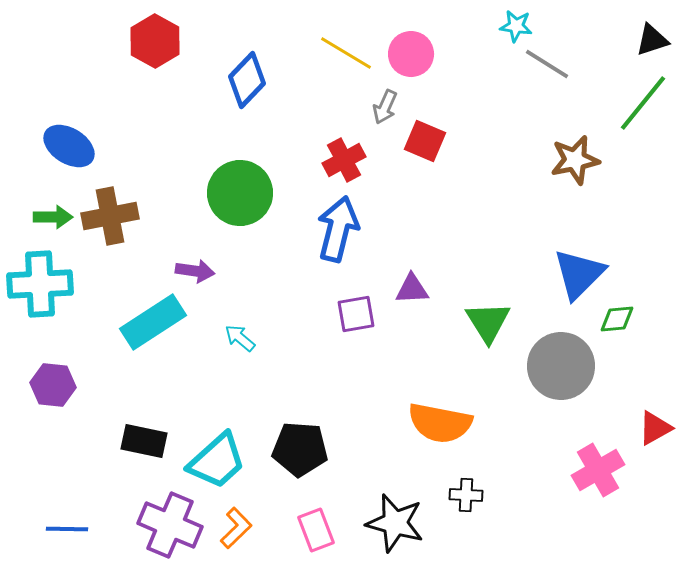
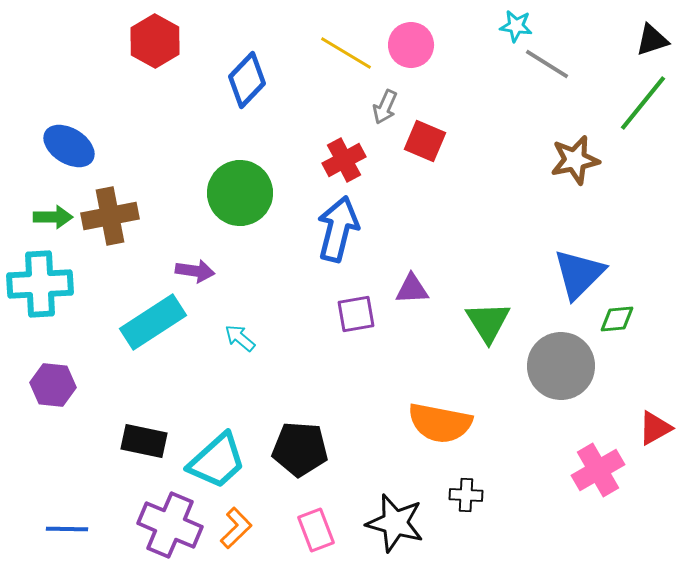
pink circle: moved 9 px up
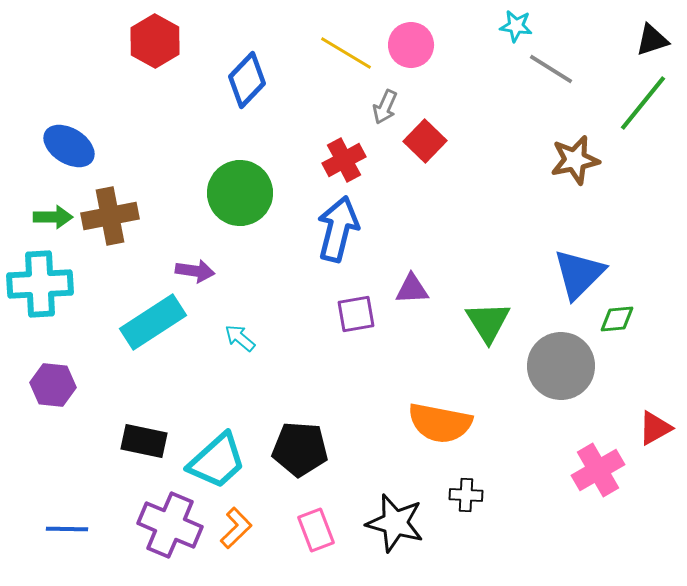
gray line: moved 4 px right, 5 px down
red square: rotated 21 degrees clockwise
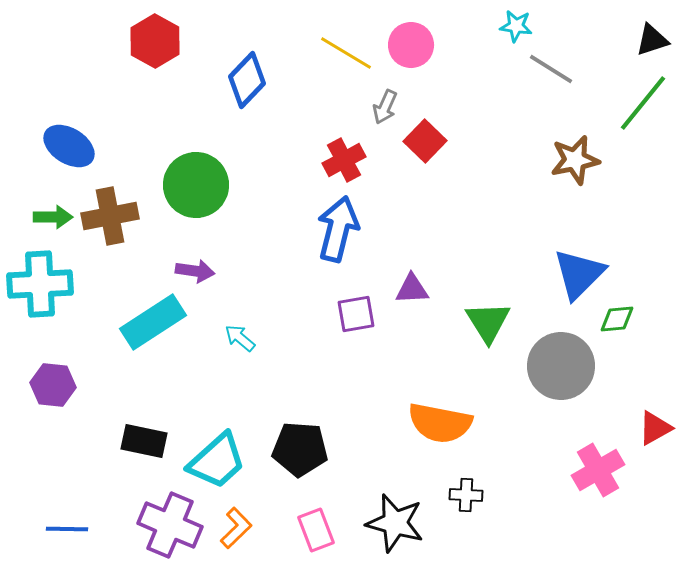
green circle: moved 44 px left, 8 px up
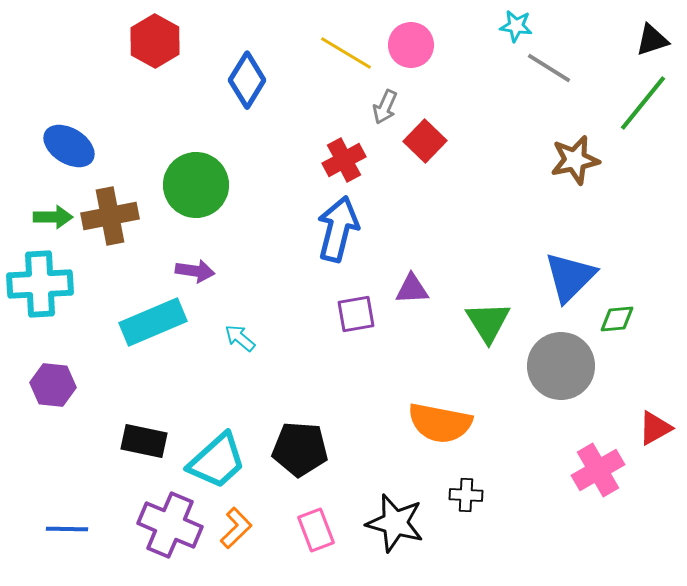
gray line: moved 2 px left, 1 px up
blue diamond: rotated 12 degrees counterclockwise
blue triangle: moved 9 px left, 3 px down
cyan rectangle: rotated 10 degrees clockwise
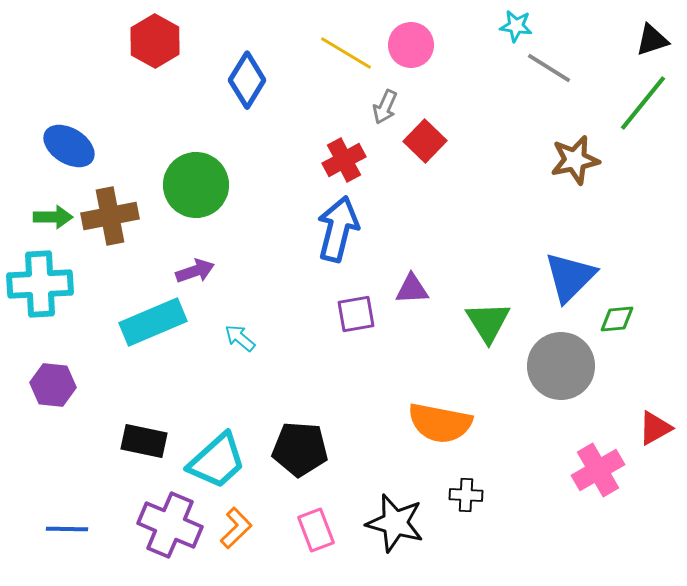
purple arrow: rotated 27 degrees counterclockwise
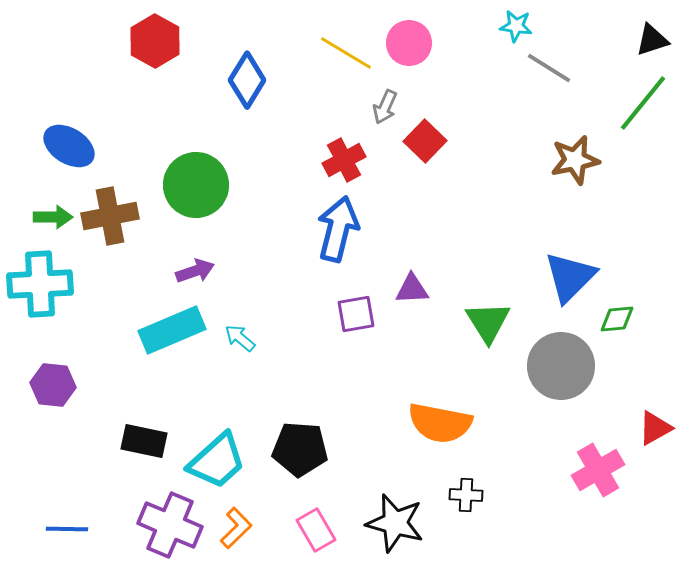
pink circle: moved 2 px left, 2 px up
cyan rectangle: moved 19 px right, 8 px down
pink rectangle: rotated 9 degrees counterclockwise
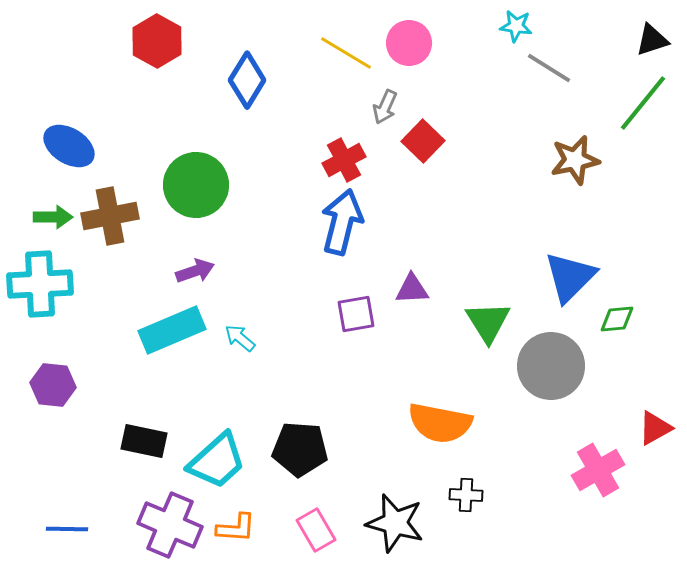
red hexagon: moved 2 px right
red square: moved 2 px left
blue arrow: moved 4 px right, 7 px up
gray circle: moved 10 px left
orange L-shape: rotated 48 degrees clockwise
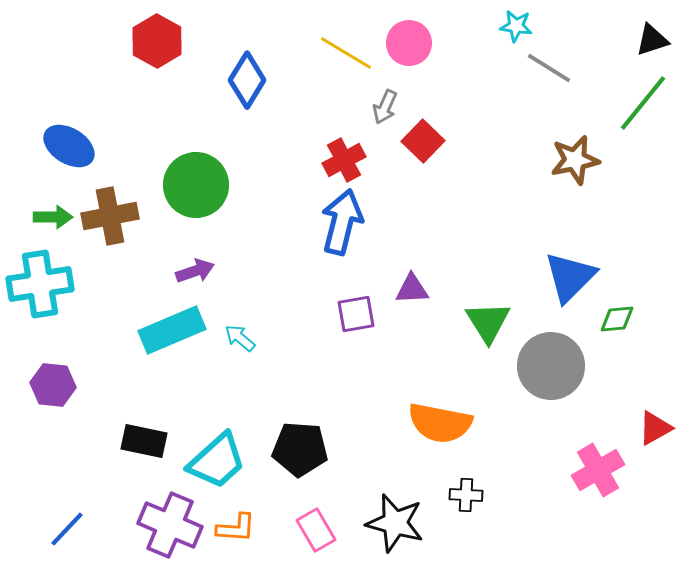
cyan cross: rotated 6 degrees counterclockwise
blue line: rotated 48 degrees counterclockwise
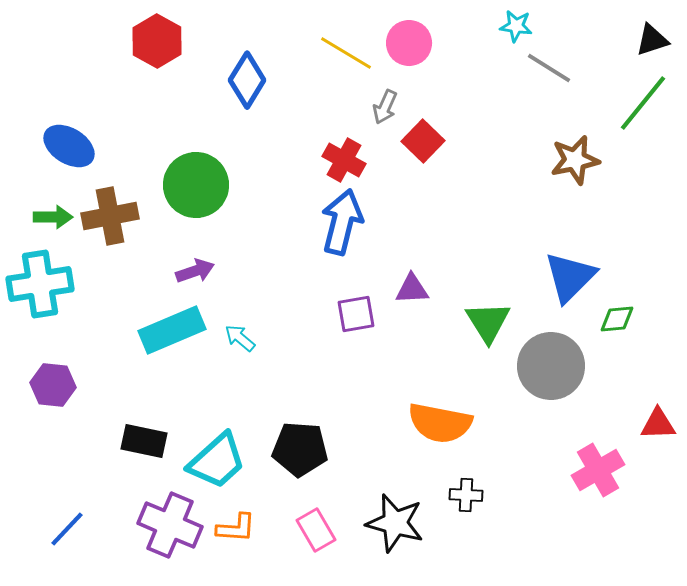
red cross: rotated 33 degrees counterclockwise
red triangle: moved 3 px right, 4 px up; rotated 27 degrees clockwise
